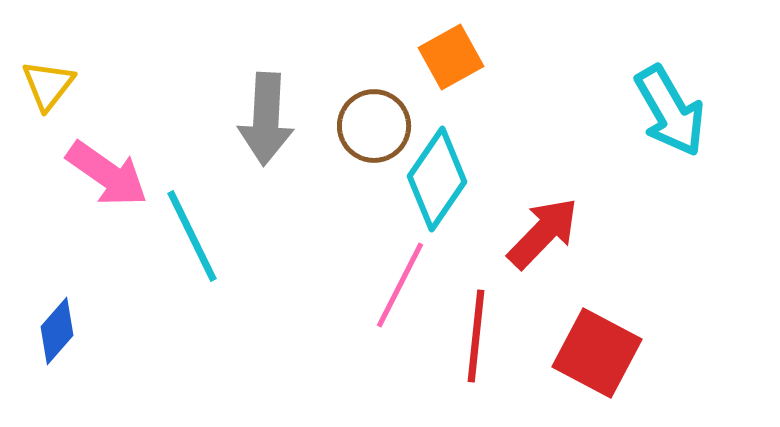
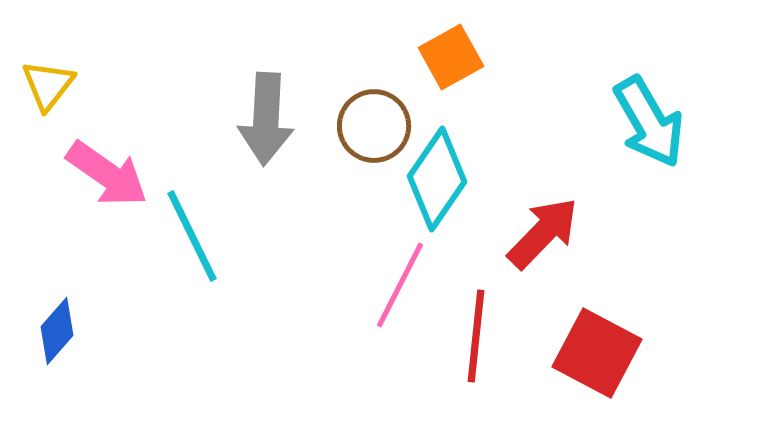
cyan arrow: moved 21 px left, 11 px down
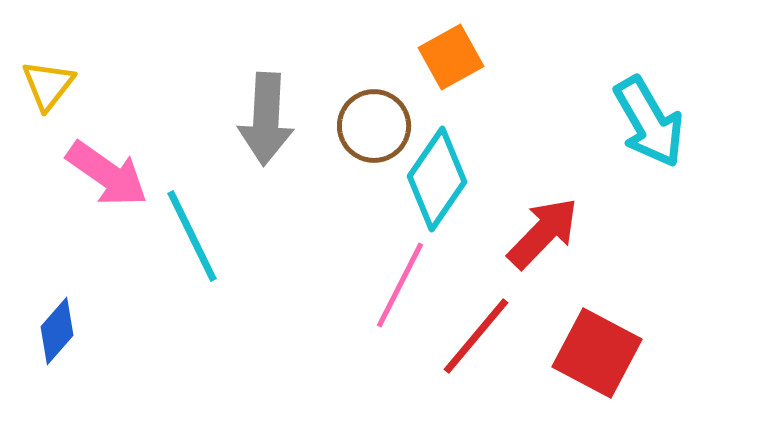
red line: rotated 34 degrees clockwise
